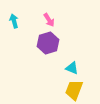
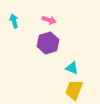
pink arrow: rotated 40 degrees counterclockwise
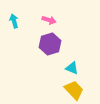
purple hexagon: moved 2 px right, 1 px down
yellow trapezoid: rotated 115 degrees clockwise
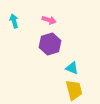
yellow trapezoid: rotated 30 degrees clockwise
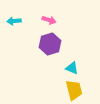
cyan arrow: rotated 80 degrees counterclockwise
